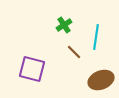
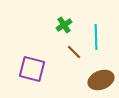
cyan line: rotated 10 degrees counterclockwise
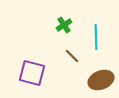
brown line: moved 2 px left, 4 px down
purple square: moved 4 px down
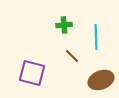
green cross: rotated 28 degrees clockwise
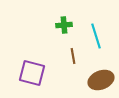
cyan line: moved 1 px up; rotated 15 degrees counterclockwise
brown line: moved 1 px right; rotated 35 degrees clockwise
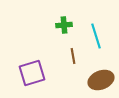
purple square: rotated 32 degrees counterclockwise
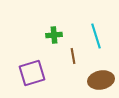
green cross: moved 10 px left, 10 px down
brown ellipse: rotated 10 degrees clockwise
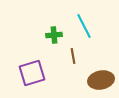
cyan line: moved 12 px left, 10 px up; rotated 10 degrees counterclockwise
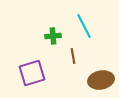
green cross: moved 1 px left, 1 px down
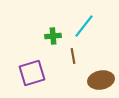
cyan line: rotated 65 degrees clockwise
